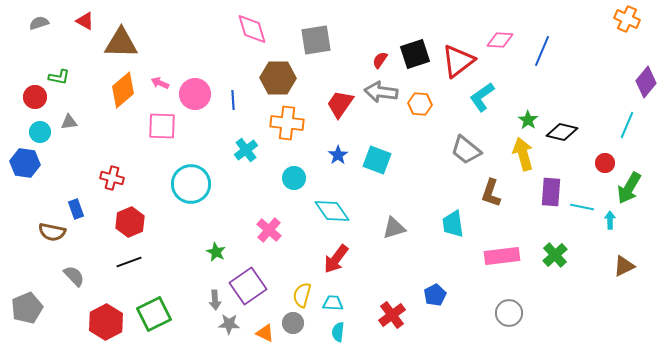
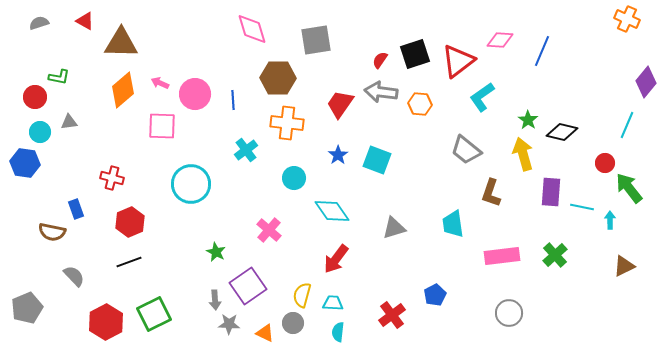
green arrow at (629, 188): rotated 112 degrees clockwise
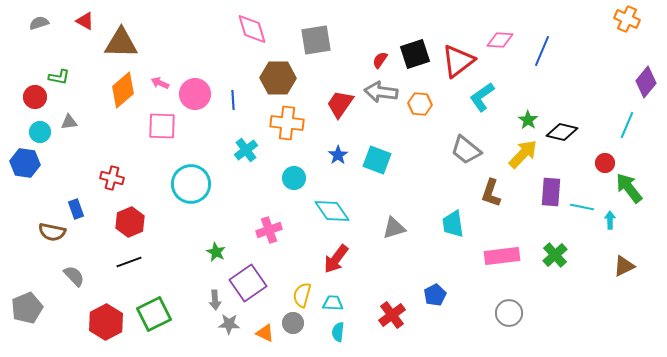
yellow arrow at (523, 154): rotated 60 degrees clockwise
pink cross at (269, 230): rotated 30 degrees clockwise
purple square at (248, 286): moved 3 px up
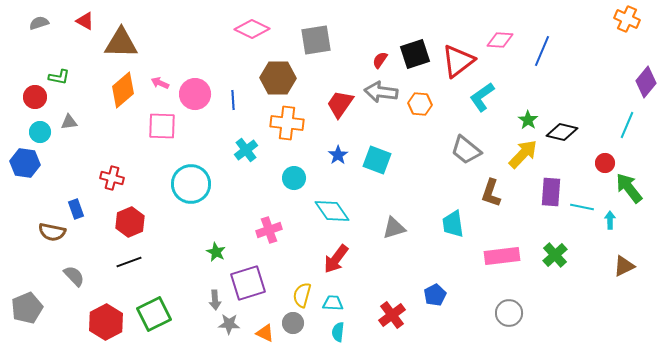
pink diamond at (252, 29): rotated 48 degrees counterclockwise
purple square at (248, 283): rotated 18 degrees clockwise
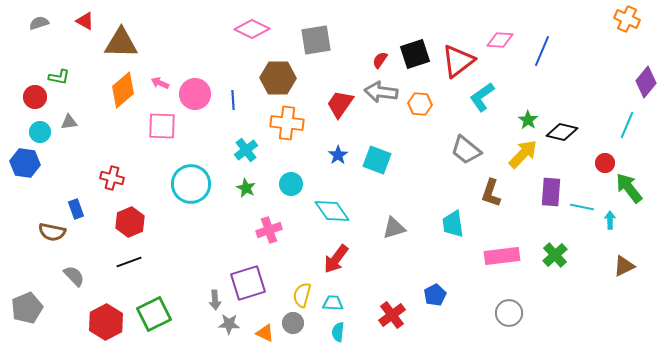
cyan circle at (294, 178): moved 3 px left, 6 px down
green star at (216, 252): moved 30 px right, 64 px up
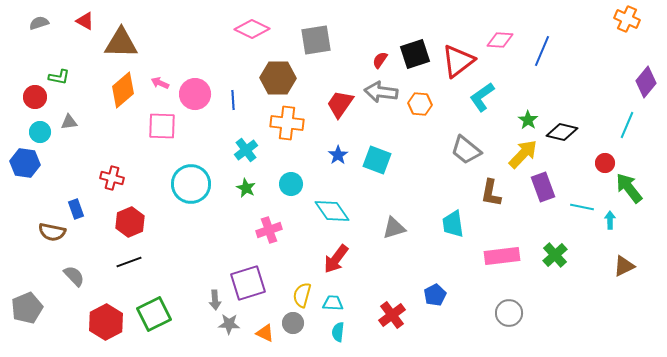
purple rectangle at (551, 192): moved 8 px left, 5 px up; rotated 24 degrees counterclockwise
brown L-shape at (491, 193): rotated 8 degrees counterclockwise
